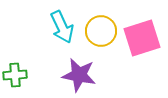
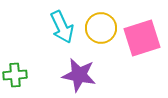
yellow circle: moved 3 px up
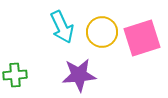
yellow circle: moved 1 px right, 4 px down
purple star: rotated 16 degrees counterclockwise
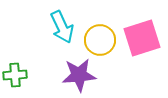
yellow circle: moved 2 px left, 8 px down
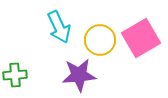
cyan arrow: moved 3 px left
pink square: moved 1 px left; rotated 12 degrees counterclockwise
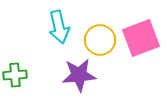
cyan arrow: rotated 12 degrees clockwise
pink square: rotated 9 degrees clockwise
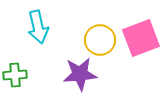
cyan arrow: moved 21 px left
purple star: moved 1 px right, 1 px up
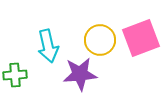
cyan arrow: moved 10 px right, 19 px down
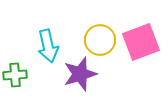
pink square: moved 4 px down
purple star: rotated 12 degrees counterclockwise
